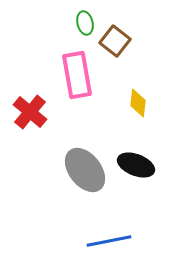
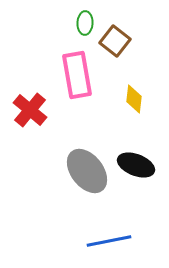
green ellipse: rotated 15 degrees clockwise
yellow diamond: moved 4 px left, 4 px up
red cross: moved 2 px up
gray ellipse: moved 2 px right, 1 px down
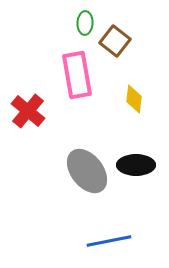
red cross: moved 2 px left, 1 px down
black ellipse: rotated 21 degrees counterclockwise
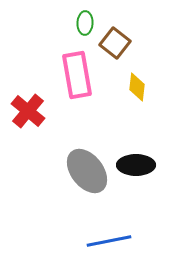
brown square: moved 2 px down
yellow diamond: moved 3 px right, 12 px up
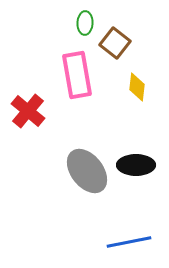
blue line: moved 20 px right, 1 px down
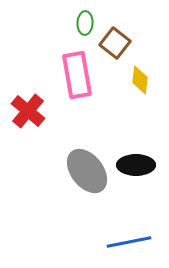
yellow diamond: moved 3 px right, 7 px up
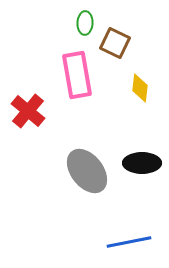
brown square: rotated 12 degrees counterclockwise
yellow diamond: moved 8 px down
black ellipse: moved 6 px right, 2 px up
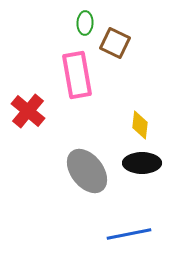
yellow diamond: moved 37 px down
blue line: moved 8 px up
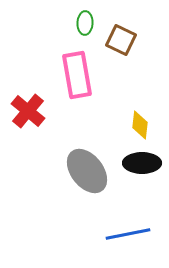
brown square: moved 6 px right, 3 px up
blue line: moved 1 px left
